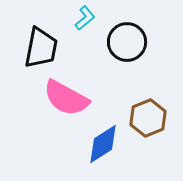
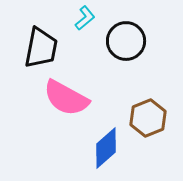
black circle: moved 1 px left, 1 px up
blue diamond: moved 3 px right, 4 px down; rotated 9 degrees counterclockwise
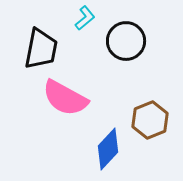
black trapezoid: moved 1 px down
pink semicircle: moved 1 px left
brown hexagon: moved 2 px right, 2 px down
blue diamond: moved 2 px right, 1 px down; rotated 6 degrees counterclockwise
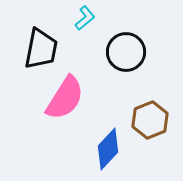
black circle: moved 11 px down
pink semicircle: rotated 87 degrees counterclockwise
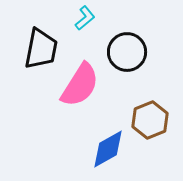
black circle: moved 1 px right
pink semicircle: moved 15 px right, 13 px up
blue diamond: rotated 18 degrees clockwise
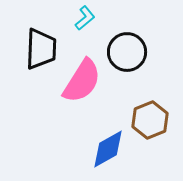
black trapezoid: rotated 9 degrees counterclockwise
pink semicircle: moved 2 px right, 4 px up
